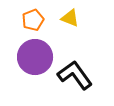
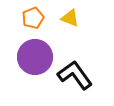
orange pentagon: moved 2 px up
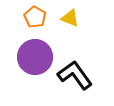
orange pentagon: moved 2 px right, 1 px up; rotated 20 degrees counterclockwise
